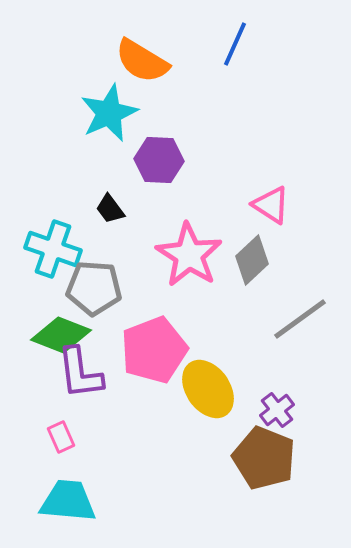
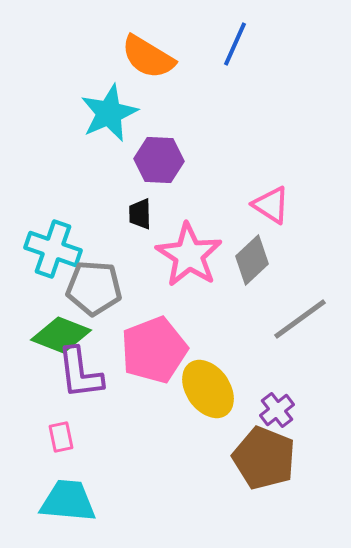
orange semicircle: moved 6 px right, 4 px up
black trapezoid: moved 30 px right, 5 px down; rotated 36 degrees clockwise
pink rectangle: rotated 12 degrees clockwise
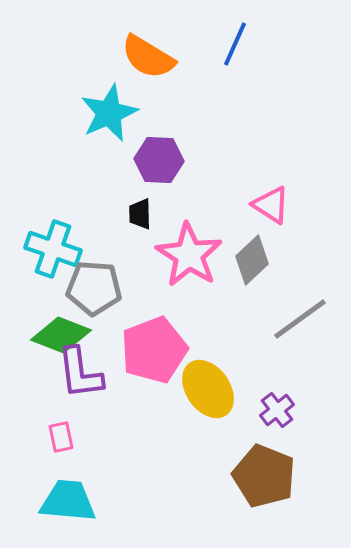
brown pentagon: moved 18 px down
